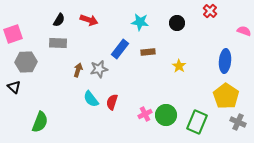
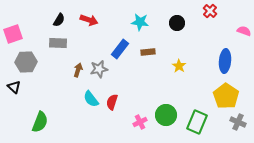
pink cross: moved 5 px left, 8 px down
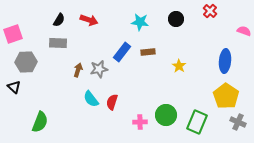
black circle: moved 1 px left, 4 px up
blue rectangle: moved 2 px right, 3 px down
pink cross: rotated 24 degrees clockwise
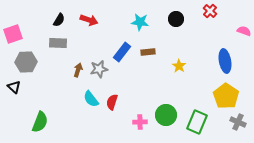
blue ellipse: rotated 15 degrees counterclockwise
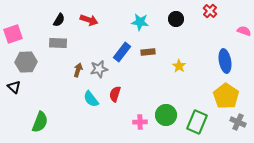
red semicircle: moved 3 px right, 8 px up
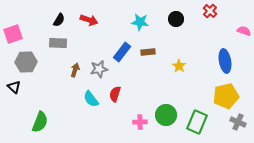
brown arrow: moved 3 px left
yellow pentagon: rotated 25 degrees clockwise
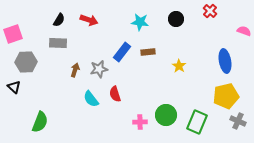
red semicircle: rotated 35 degrees counterclockwise
gray cross: moved 1 px up
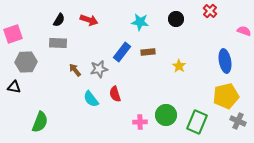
brown arrow: rotated 56 degrees counterclockwise
black triangle: rotated 32 degrees counterclockwise
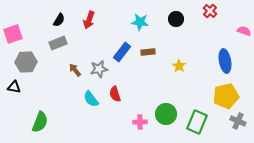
red arrow: rotated 90 degrees clockwise
gray rectangle: rotated 24 degrees counterclockwise
green circle: moved 1 px up
